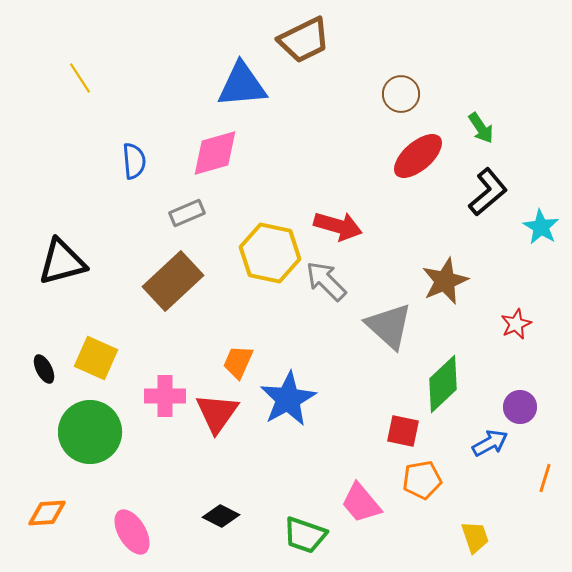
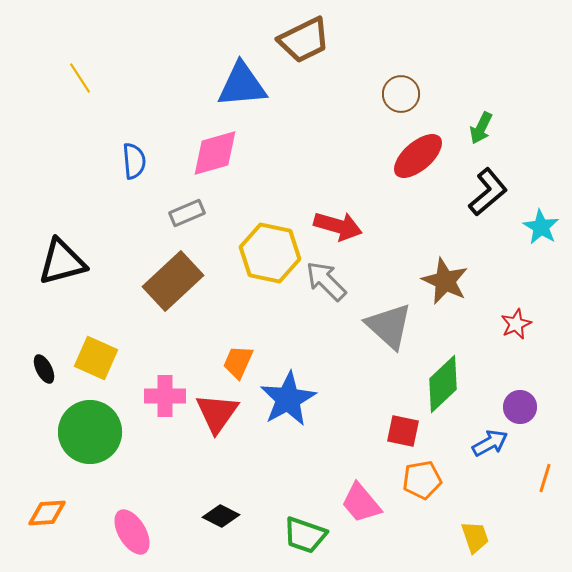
green arrow: rotated 60 degrees clockwise
brown star: rotated 24 degrees counterclockwise
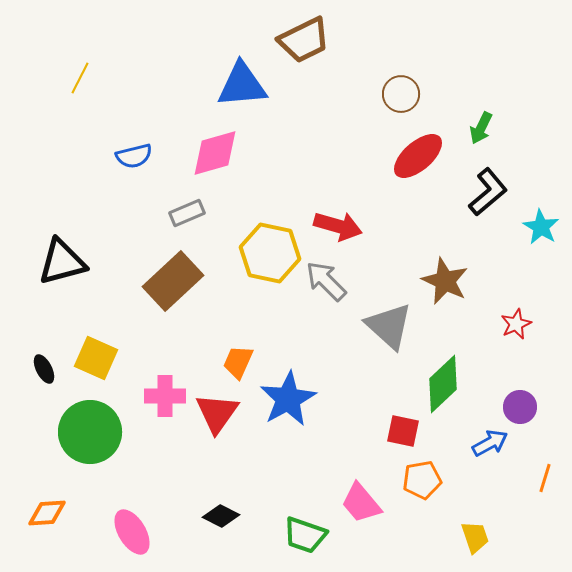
yellow line: rotated 60 degrees clockwise
blue semicircle: moved 5 px up; rotated 81 degrees clockwise
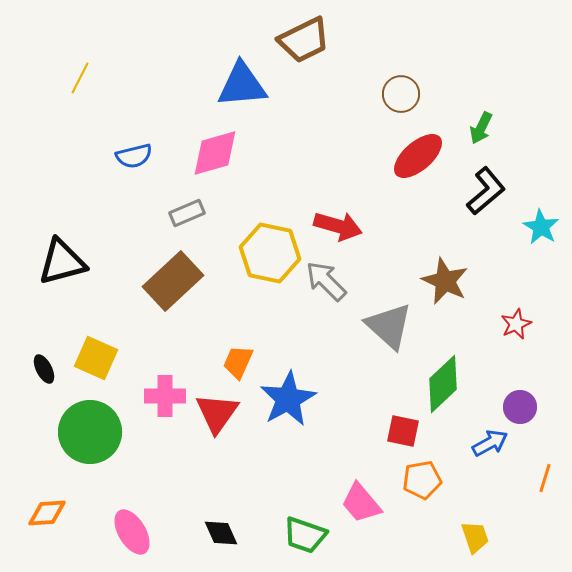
black L-shape: moved 2 px left, 1 px up
black diamond: moved 17 px down; rotated 39 degrees clockwise
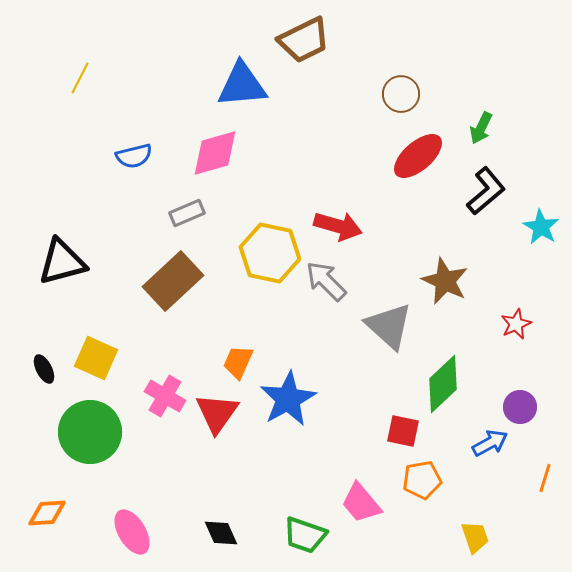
pink cross: rotated 30 degrees clockwise
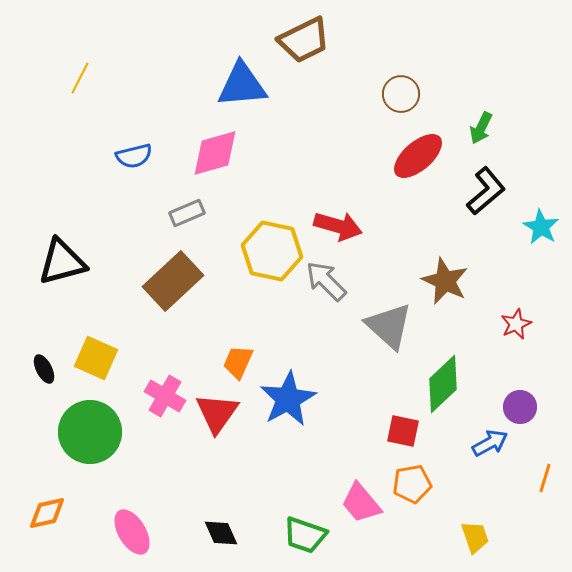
yellow hexagon: moved 2 px right, 2 px up
orange pentagon: moved 10 px left, 4 px down
orange diamond: rotated 9 degrees counterclockwise
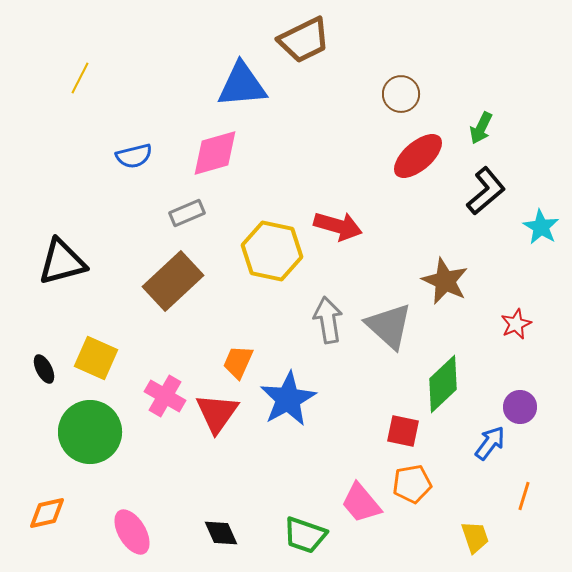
gray arrow: moved 2 px right, 39 px down; rotated 36 degrees clockwise
blue arrow: rotated 24 degrees counterclockwise
orange line: moved 21 px left, 18 px down
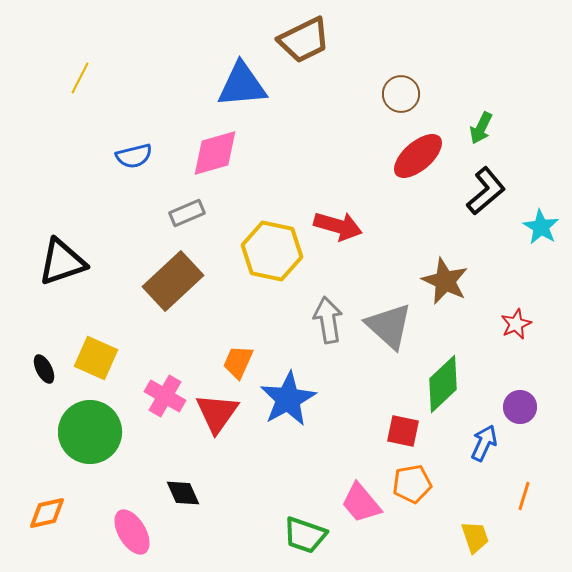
black triangle: rotated 4 degrees counterclockwise
blue arrow: moved 6 px left; rotated 12 degrees counterclockwise
black diamond: moved 38 px left, 40 px up
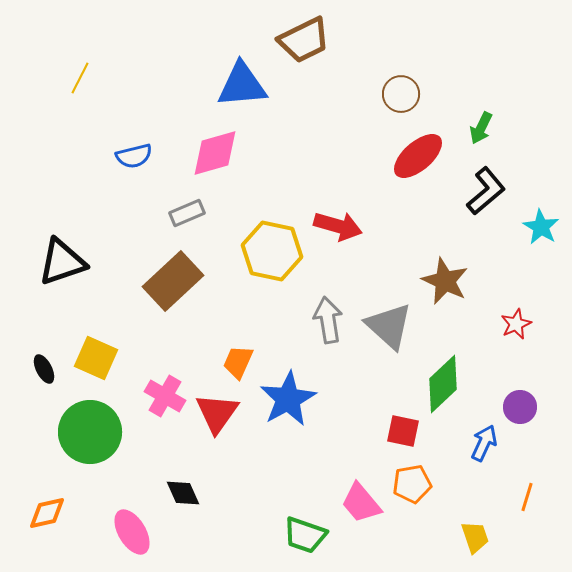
orange line: moved 3 px right, 1 px down
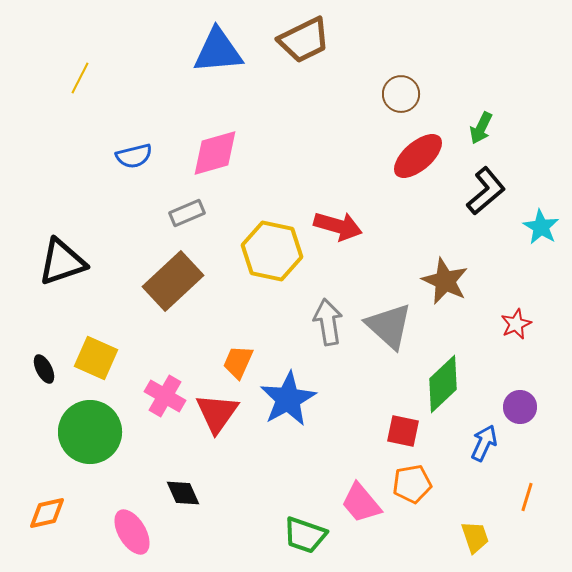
blue triangle: moved 24 px left, 34 px up
gray arrow: moved 2 px down
